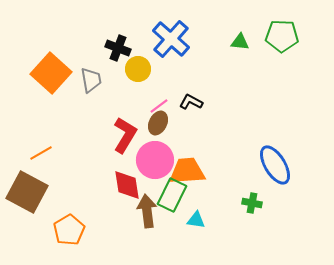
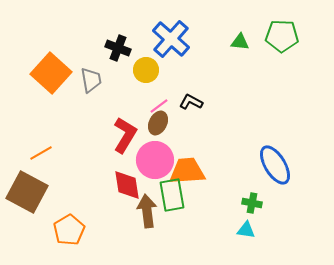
yellow circle: moved 8 px right, 1 px down
green rectangle: rotated 36 degrees counterclockwise
cyan triangle: moved 50 px right, 10 px down
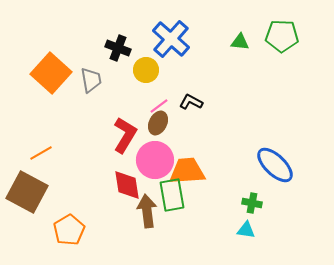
blue ellipse: rotated 15 degrees counterclockwise
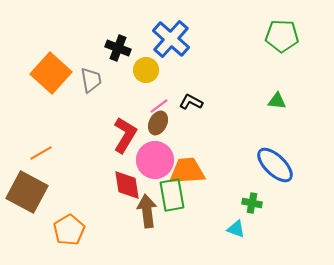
green triangle: moved 37 px right, 59 px down
cyan triangle: moved 10 px left, 1 px up; rotated 12 degrees clockwise
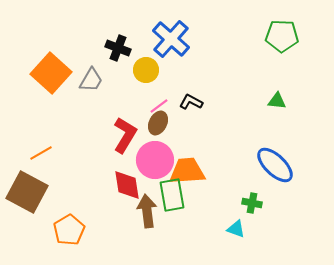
gray trapezoid: rotated 40 degrees clockwise
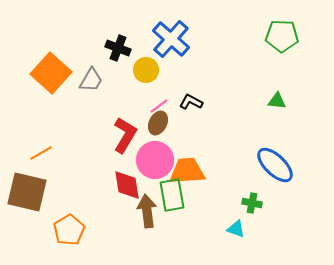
brown square: rotated 15 degrees counterclockwise
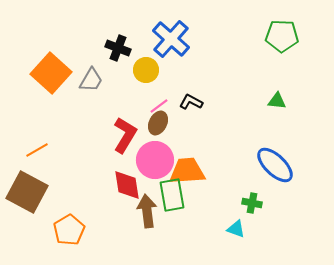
orange line: moved 4 px left, 3 px up
brown square: rotated 15 degrees clockwise
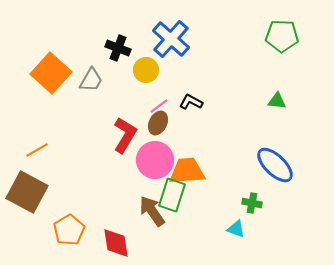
red diamond: moved 11 px left, 58 px down
green rectangle: rotated 28 degrees clockwise
brown arrow: moved 5 px right; rotated 28 degrees counterclockwise
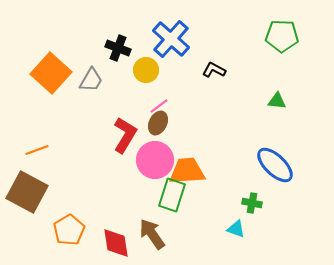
black L-shape: moved 23 px right, 32 px up
orange line: rotated 10 degrees clockwise
brown arrow: moved 23 px down
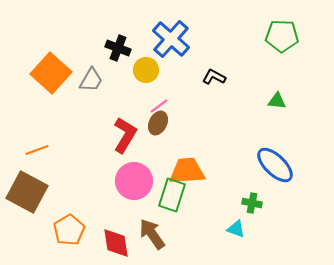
black L-shape: moved 7 px down
pink circle: moved 21 px left, 21 px down
